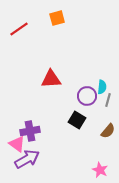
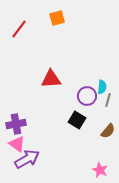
red line: rotated 18 degrees counterclockwise
purple cross: moved 14 px left, 7 px up
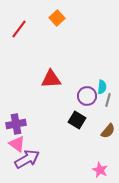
orange square: rotated 28 degrees counterclockwise
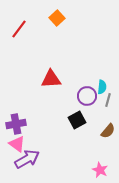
black square: rotated 30 degrees clockwise
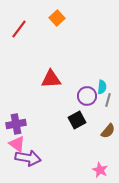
purple arrow: moved 1 px right, 1 px up; rotated 40 degrees clockwise
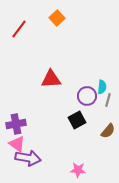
pink star: moved 22 px left; rotated 21 degrees counterclockwise
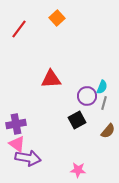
cyan semicircle: rotated 16 degrees clockwise
gray line: moved 4 px left, 3 px down
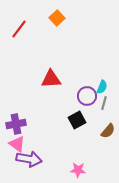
purple arrow: moved 1 px right, 1 px down
